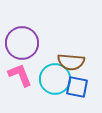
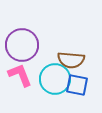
purple circle: moved 2 px down
brown semicircle: moved 2 px up
blue square: moved 2 px up
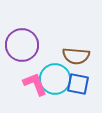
brown semicircle: moved 5 px right, 4 px up
pink L-shape: moved 15 px right, 9 px down
blue square: moved 1 px right, 1 px up
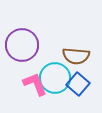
cyan circle: moved 1 px up
blue square: rotated 30 degrees clockwise
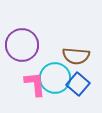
pink L-shape: rotated 16 degrees clockwise
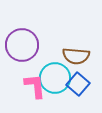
pink L-shape: moved 2 px down
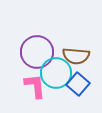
purple circle: moved 15 px right, 7 px down
cyan circle: moved 1 px right, 5 px up
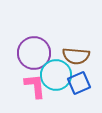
purple circle: moved 3 px left, 1 px down
cyan circle: moved 2 px down
blue square: moved 1 px right, 1 px up; rotated 25 degrees clockwise
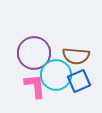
blue square: moved 2 px up
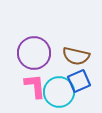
brown semicircle: rotated 8 degrees clockwise
cyan circle: moved 3 px right, 17 px down
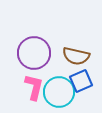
blue square: moved 2 px right
pink L-shape: moved 1 px left, 1 px down; rotated 20 degrees clockwise
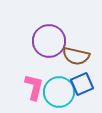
purple circle: moved 15 px right, 12 px up
blue square: moved 1 px right, 3 px down
